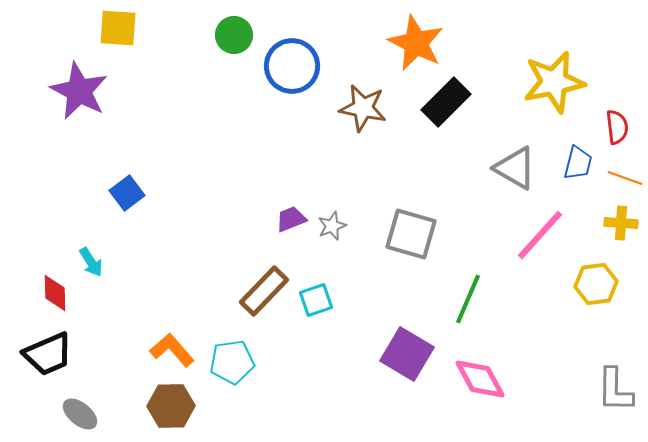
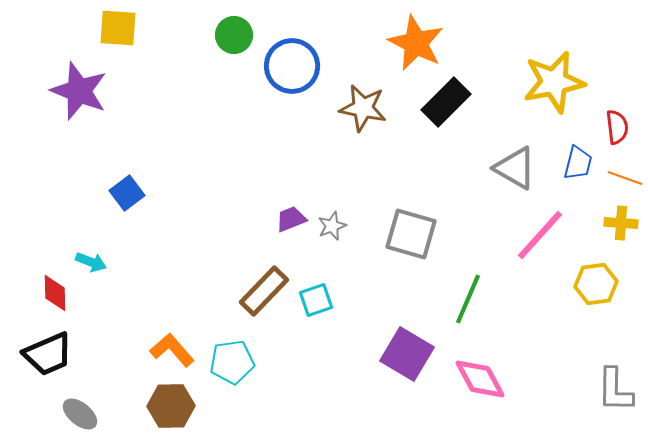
purple star: rotated 6 degrees counterclockwise
cyan arrow: rotated 36 degrees counterclockwise
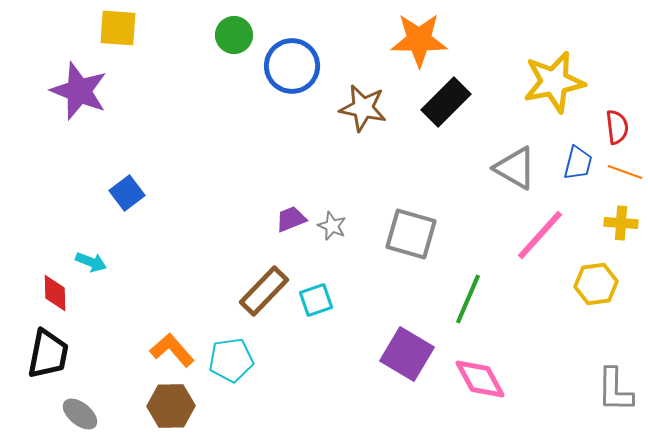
orange star: moved 3 px right, 3 px up; rotated 26 degrees counterclockwise
orange line: moved 6 px up
gray star: rotated 28 degrees counterclockwise
black trapezoid: rotated 56 degrees counterclockwise
cyan pentagon: moved 1 px left, 2 px up
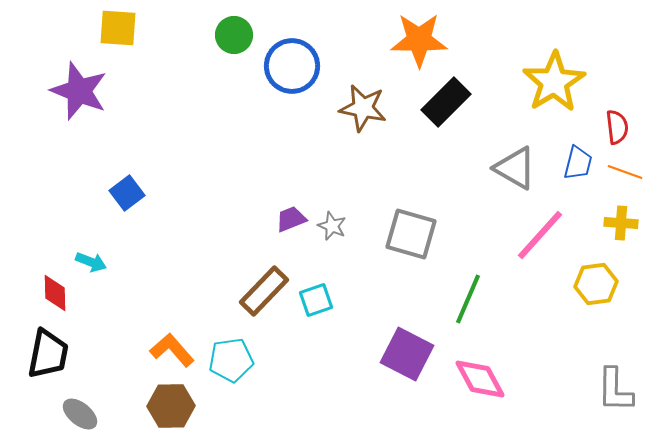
yellow star: rotated 20 degrees counterclockwise
purple square: rotated 4 degrees counterclockwise
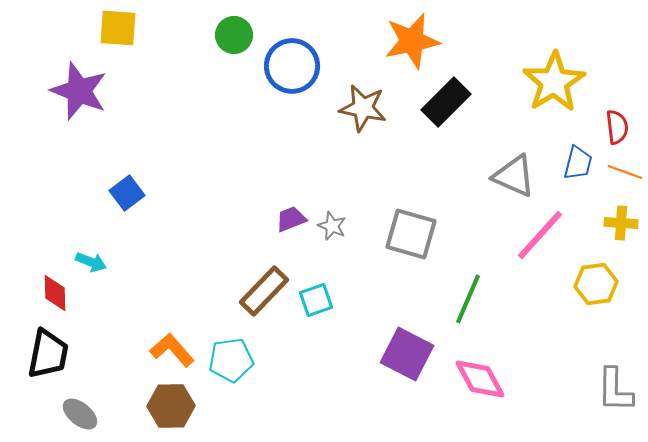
orange star: moved 7 px left, 1 px down; rotated 12 degrees counterclockwise
gray triangle: moved 1 px left, 8 px down; rotated 6 degrees counterclockwise
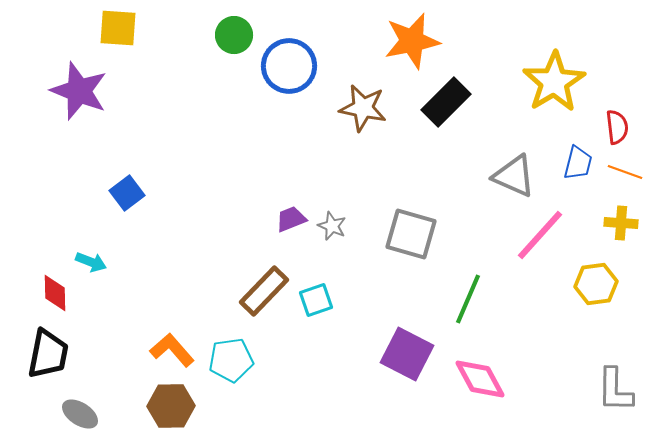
blue circle: moved 3 px left
gray ellipse: rotated 6 degrees counterclockwise
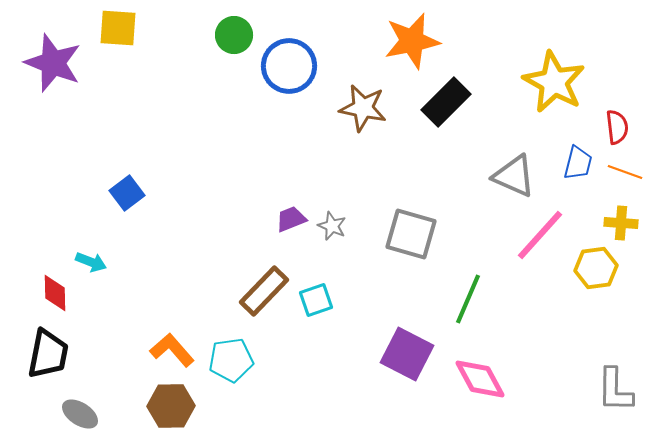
yellow star: rotated 12 degrees counterclockwise
purple star: moved 26 px left, 28 px up
yellow hexagon: moved 16 px up
